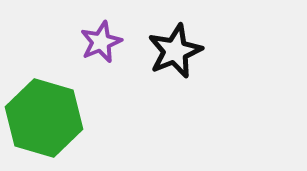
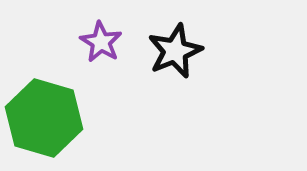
purple star: rotated 18 degrees counterclockwise
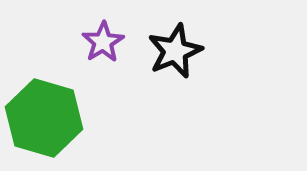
purple star: moved 2 px right; rotated 9 degrees clockwise
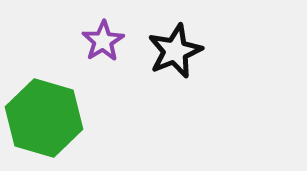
purple star: moved 1 px up
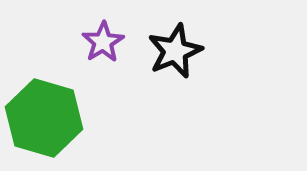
purple star: moved 1 px down
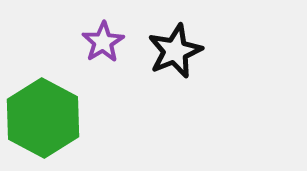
green hexagon: moved 1 px left; rotated 12 degrees clockwise
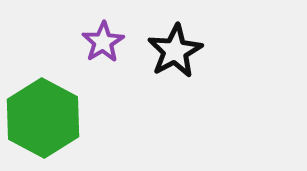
black star: rotated 6 degrees counterclockwise
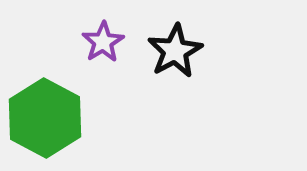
green hexagon: moved 2 px right
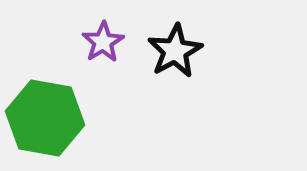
green hexagon: rotated 18 degrees counterclockwise
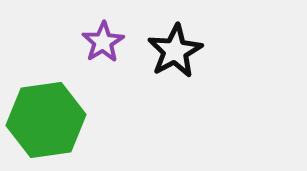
green hexagon: moved 1 px right, 2 px down; rotated 18 degrees counterclockwise
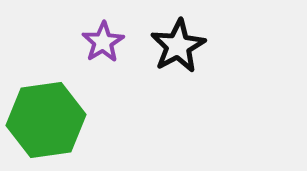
black star: moved 3 px right, 5 px up
